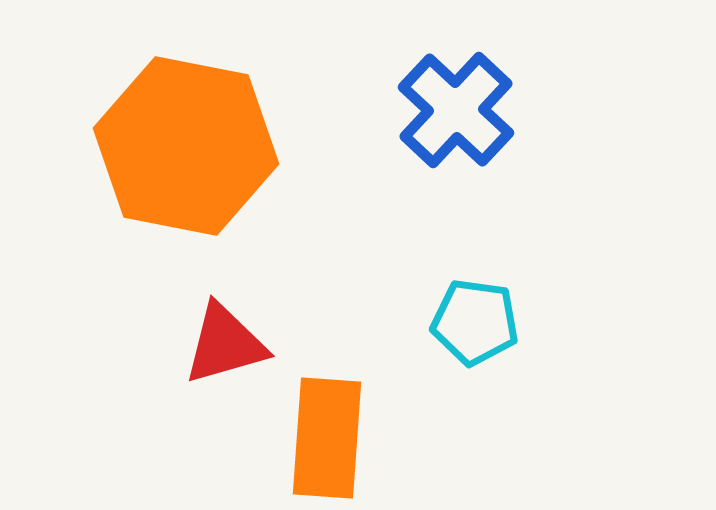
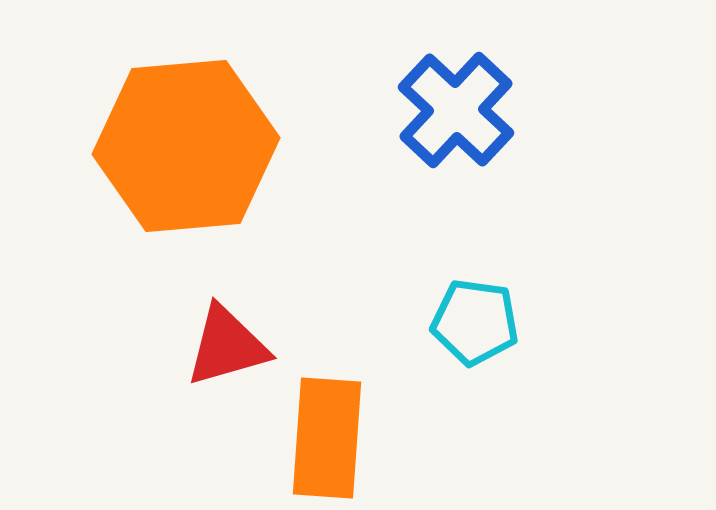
orange hexagon: rotated 16 degrees counterclockwise
red triangle: moved 2 px right, 2 px down
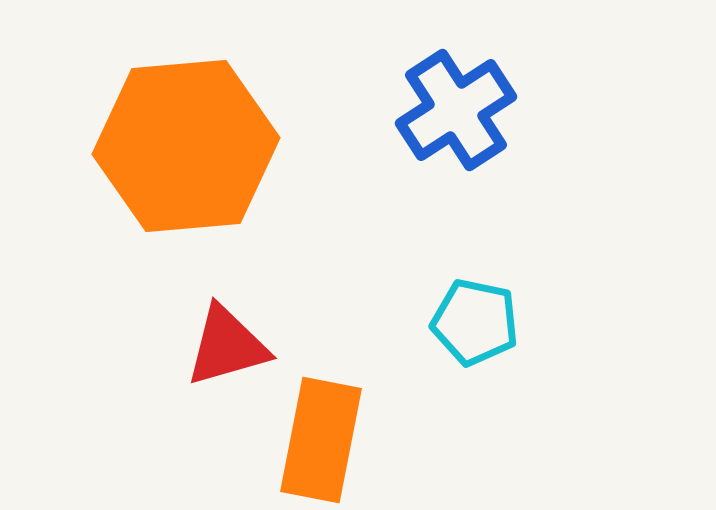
blue cross: rotated 14 degrees clockwise
cyan pentagon: rotated 4 degrees clockwise
orange rectangle: moved 6 px left, 2 px down; rotated 7 degrees clockwise
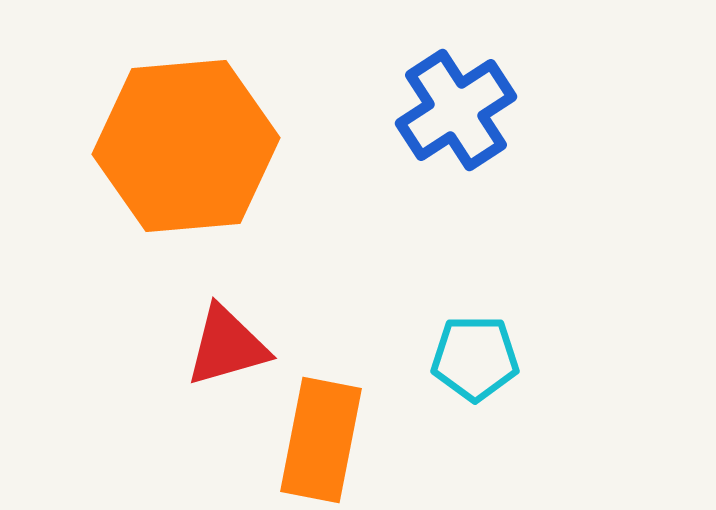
cyan pentagon: moved 36 px down; rotated 12 degrees counterclockwise
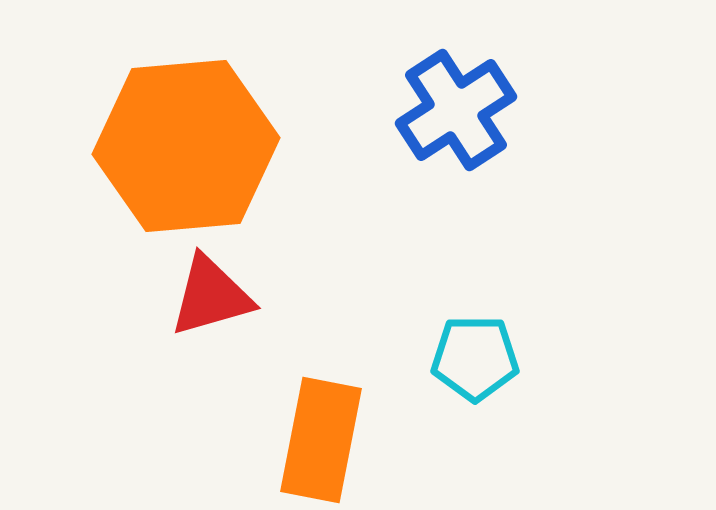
red triangle: moved 16 px left, 50 px up
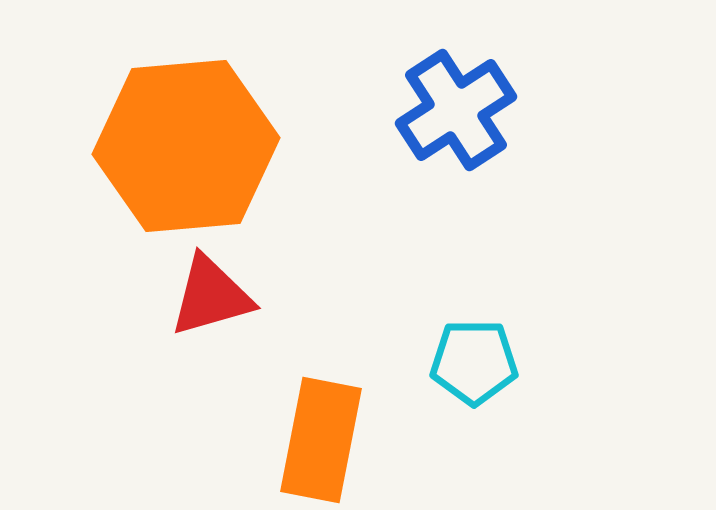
cyan pentagon: moved 1 px left, 4 px down
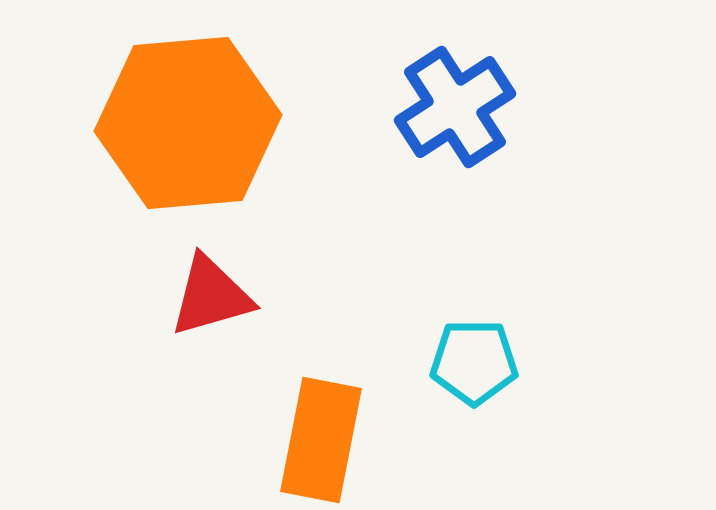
blue cross: moved 1 px left, 3 px up
orange hexagon: moved 2 px right, 23 px up
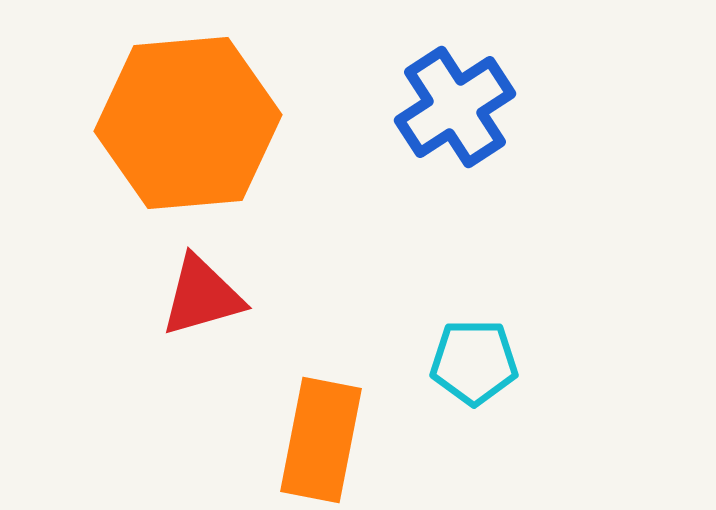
red triangle: moved 9 px left
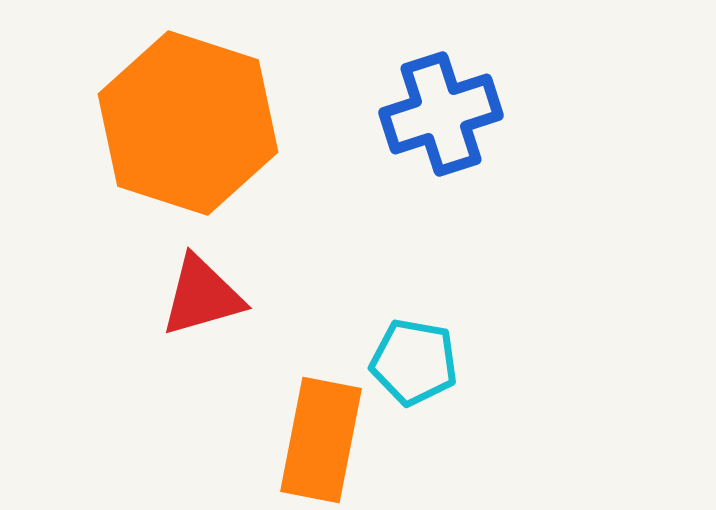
blue cross: moved 14 px left, 7 px down; rotated 15 degrees clockwise
orange hexagon: rotated 23 degrees clockwise
cyan pentagon: moved 60 px left; rotated 10 degrees clockwise
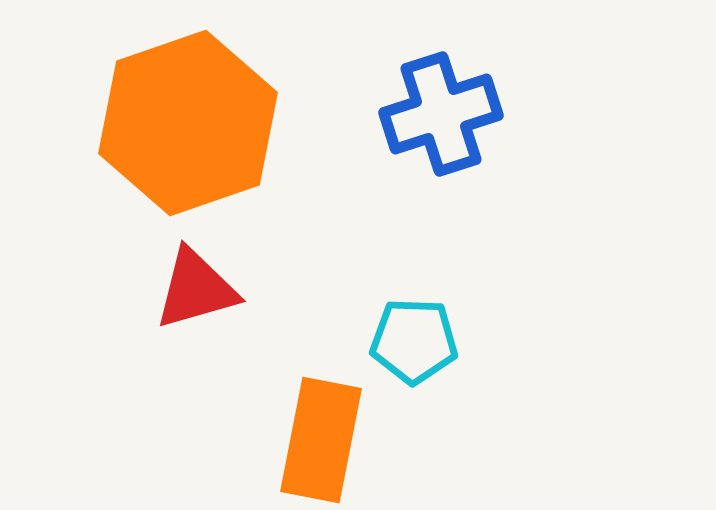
orange hexagon: rotated 23 degrees clockwise
red triangle: moved 6 px left, 7 px up
cyan pentagon: moved 21 px up; rotated 8 degrees counterclockwise
